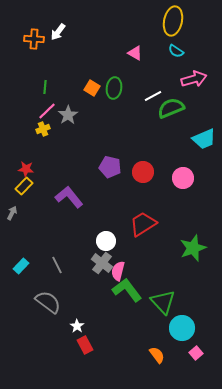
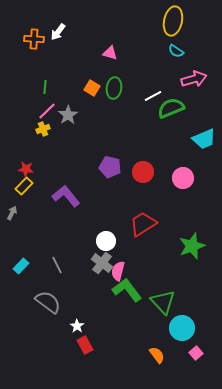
pink triangle: moved 25 px left; rotated 14 degrees counterclockwise
purple L-shape: moved 3 px left, 1 px up
green star: moved 1 px left, 2 px up
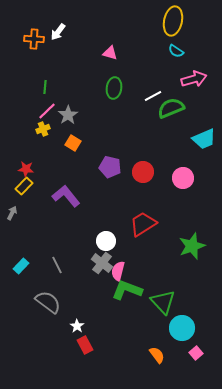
orange square: moved 19 px left, 55 px down
green L-shape: rotated 32 degrees counterclockwise
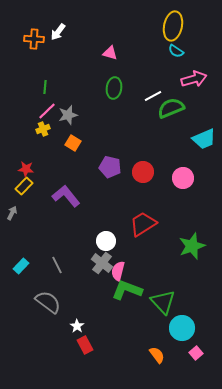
yellow ellipse: moved 5 px down
gray star: rotated 18 degrees clockwise
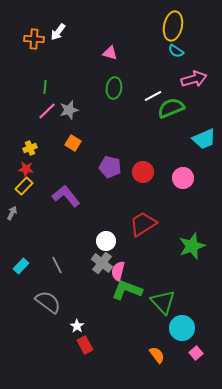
gray star: moved 1 px right, 5 px up
yellow cross: moved 13 px left, 19 px down
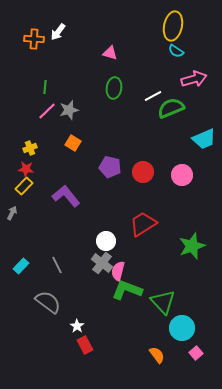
pink circle: moved 1 px left, 3 px up
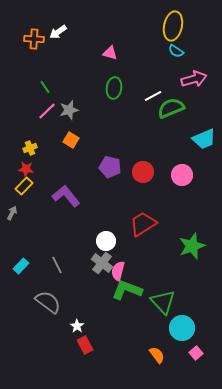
white arrow: rotated 18 degrees clockwise
green line: rotated 40 degrees counterclockwise
orange square: moved 2 px left, 3 px up
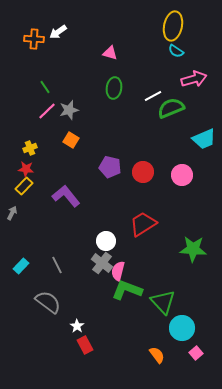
green star: moved 1 px right, 3 px down; rotated 24 degrees clockwise
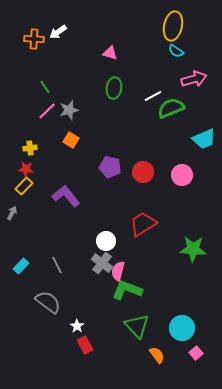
yellow cross: rotated 16 degrees clockwise
green triangle: moved 26 px left, 24 px down
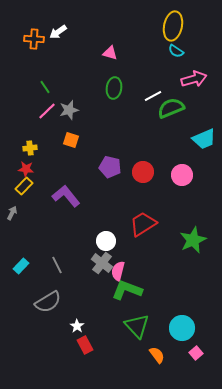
orange square: rotated 14 degrees counterclockwise
green star: moved 9 px up; rotated 28 degrees counterclockwise
gray semicircle: rotated 112 degrees clockwise
